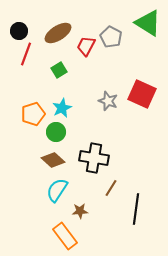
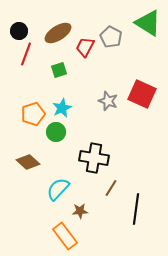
red trapezoid: moved 1 px left, 1 px down
green square: rotated 14 degrees clockwise
brown diamond: moved 25 px left, 2 px down
cyan semicircle: moved 1 px right, 1 px up; rotated 10 degrees clockwise
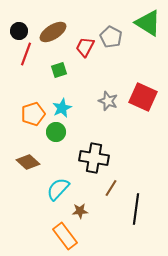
brown ellipse: moved 5 px left, 1 px up
red square: moved 1 px right, 3 px down
